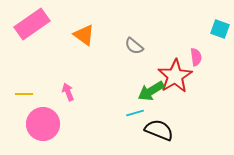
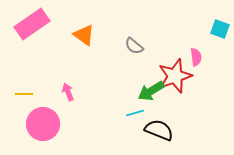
red star: rotated 12 degrees clockwise
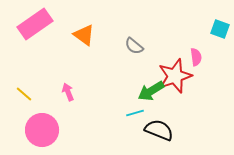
pink rectangle: moved 3 px right
yellow line: rotated 42 degrees clockwise
pink circle: moved 1 px left, 6 px down
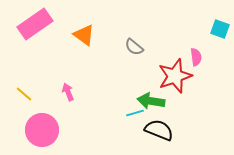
gray semicircle: moved 1 px down
green arrow: moved 10 px down; rotated 40 degrees clockwise
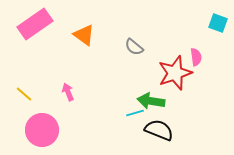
cyan square: moved 2 px left, 6 px up
red star: moved 3 px up
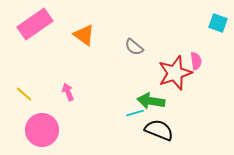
pink semicircle: moved 4 px down
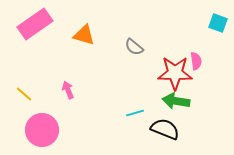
orange triangle: rotated 20 degrees counterclockwise
red star: rotated 20 degrees clockwise
pink arrow: moved 2 px up
green arrow: moved 25 px right
black semicircle: moved 6 px right, 1 px up
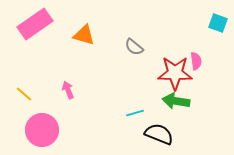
black semicircle: moved 6 px left, 5 px down
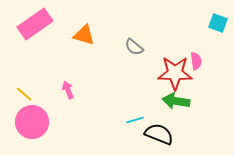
cyan line: moved 7 px down
pink circle: moved 10 px left, 8 px up
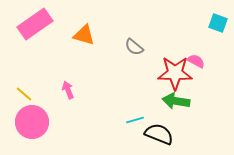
pink semicircle: rotated 54 degrees counterclockwise
